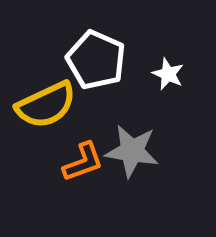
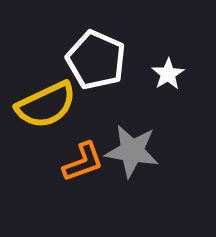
white star: rotated 16 degrees clockwise
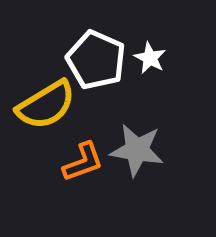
white star: moved 18 px left, 16 px up; rotated 12 degrees counterclockwise
yellow semicircle: rotated 6 degrees counterclockwise
gray star: moved 5 px right, 1 px up
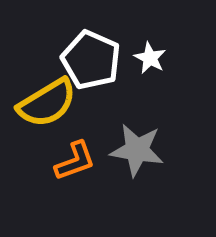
white pentagon: moved 5 px left
yellow semicircle: moved 1 px right, 2 px up
orange L-shape: moved 8 px left, 1 px up
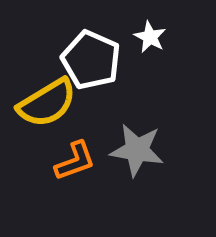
white star: moved 21 px up
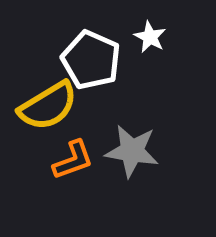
yellow semicircle: moved 1 px right, 3 px down
gray star: moved 5 px left, 1 px down
orange L-shape: moved 2 px left, 1 px up
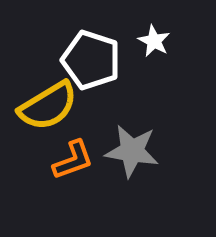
white star: moved 4 px right, 4 px down
white pentagon: rotated 6 degrees counterclockwise
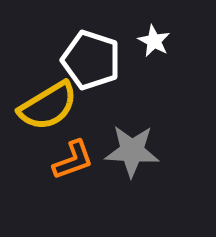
gray star: rotated 6 degrees counterclockwise
